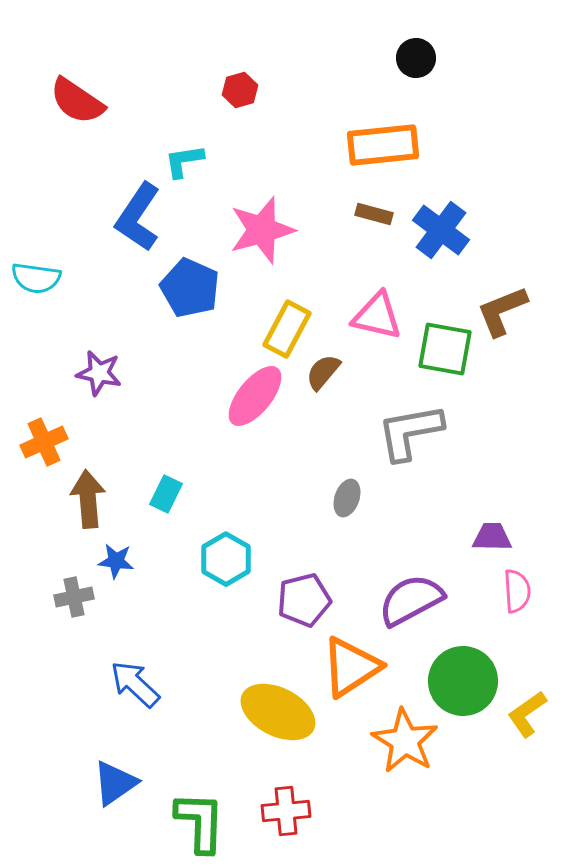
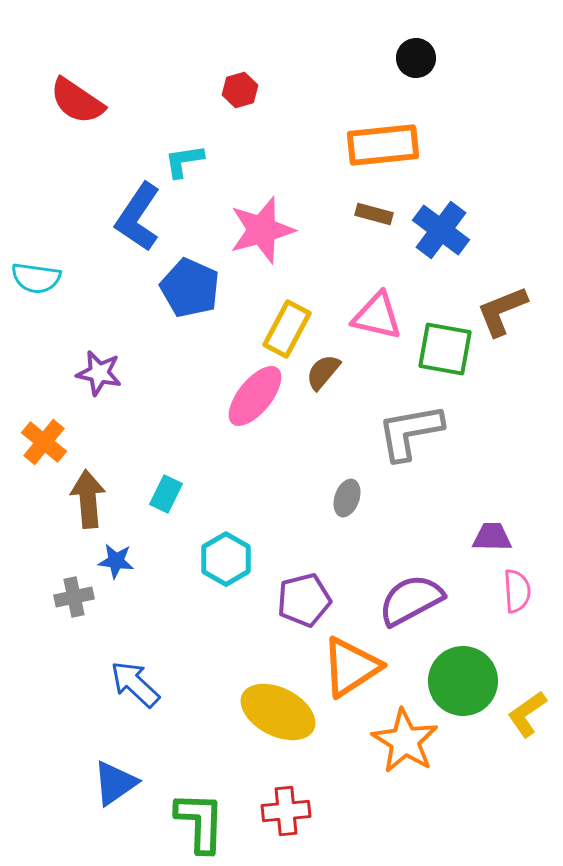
orange cross: rotated 27 degrees counterclockwise
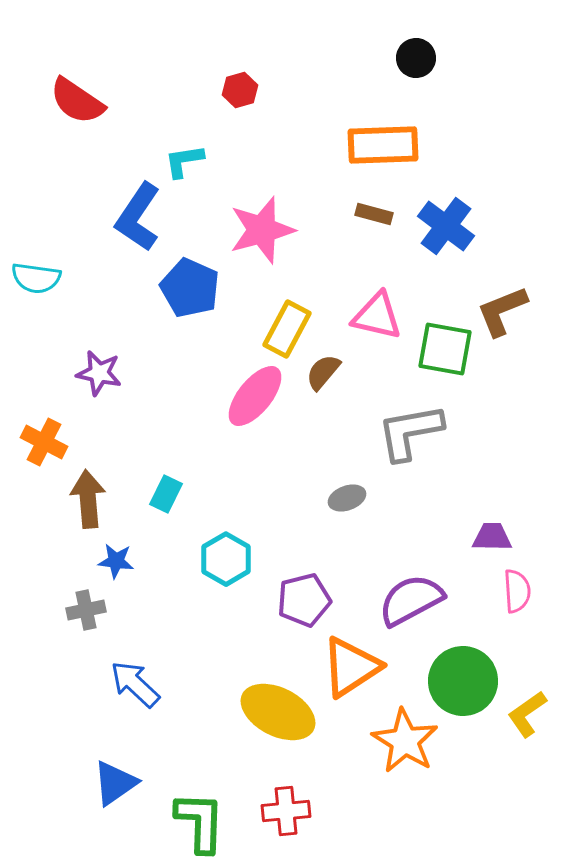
orange rectangle: rotated 4 degrees clockwise
blue cross: moved 5 px right, 4 px up
orange cross: rotated 12 degrees counterclockwise
gray ellipse: rotated 51 degrees clockwise
gray cross: moved 12 px right, 13 px down
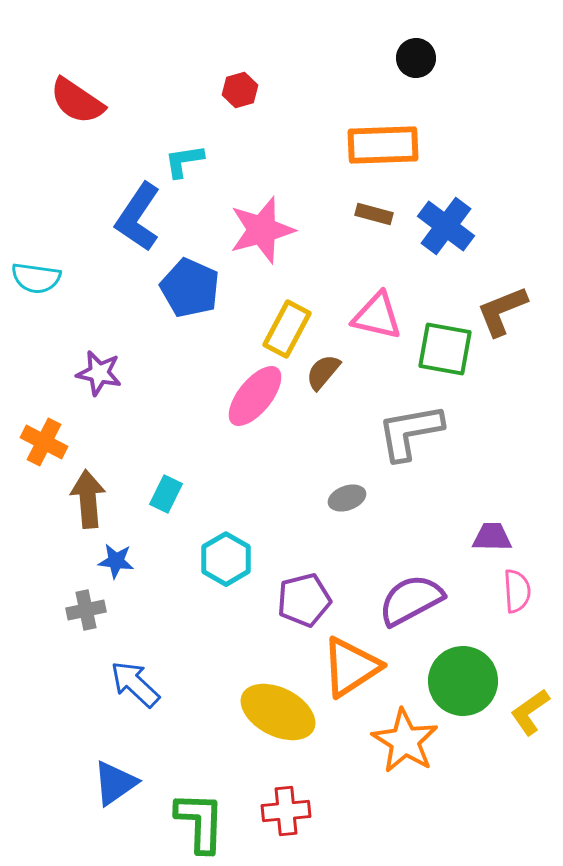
yellow L-shape: moved 3 px right, 2 px up
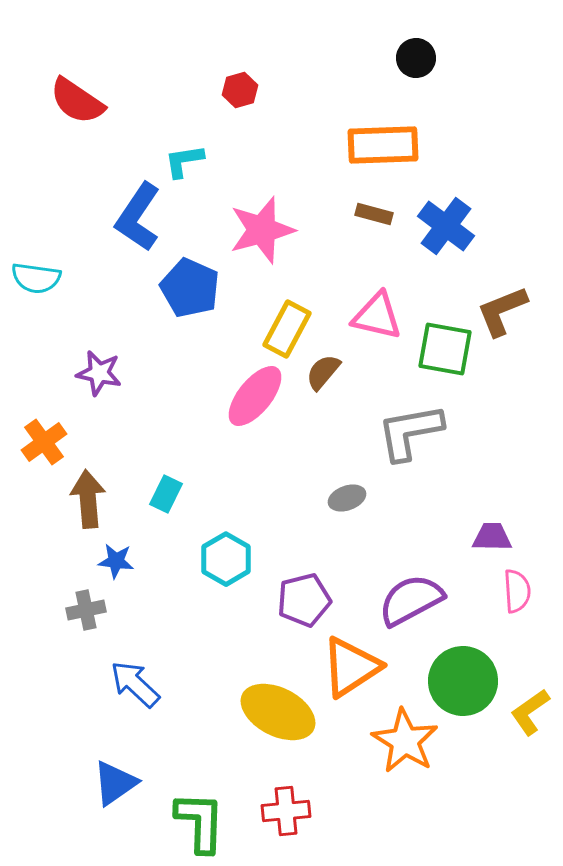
orange cross: rotated 27 degrees clockwise
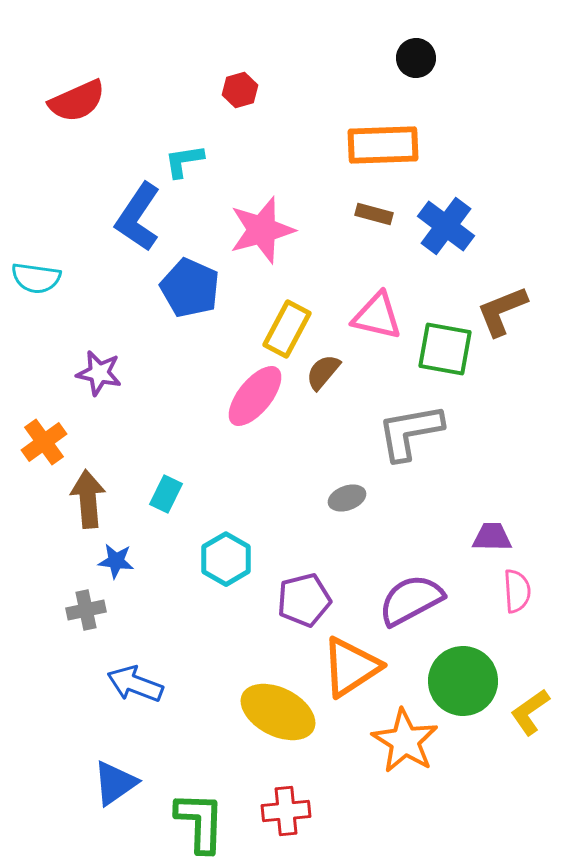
red semicircle: rotated 58 degrees counterclockwise
blue arrow: rotated 22 degrees counterclockwise
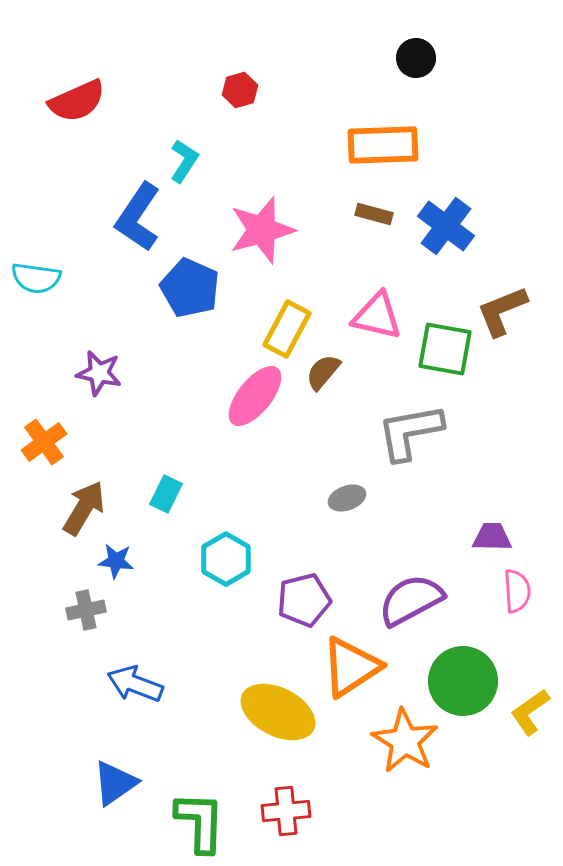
cyan L-shape: rotated 132 degrees clockwise
brown arrow: moved 4 px left, 9 px down; rotated 36 degrees clockwise
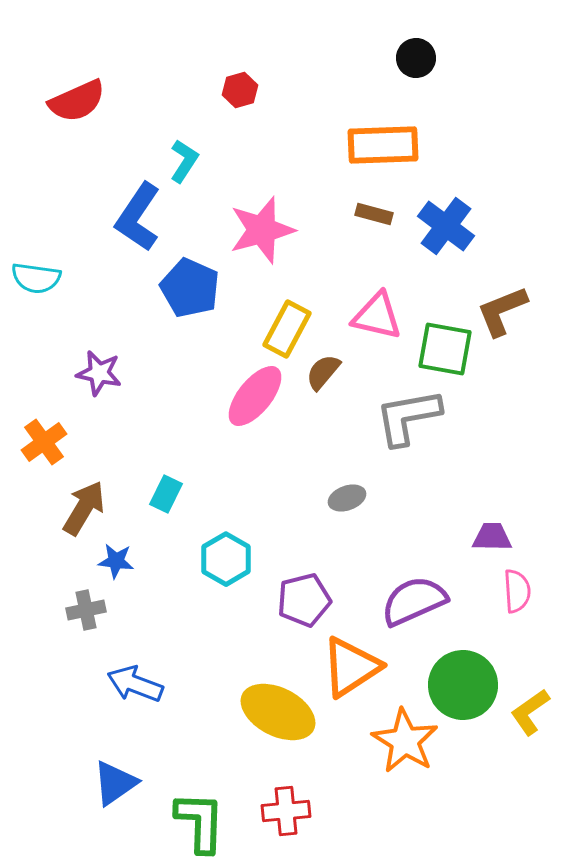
gray L-shape: moved 2 px left, 15 px up
purple semicircle: moved 3 px right, 1 px down; rotated 4 degrees clockwise
green circle: moved 4 px down
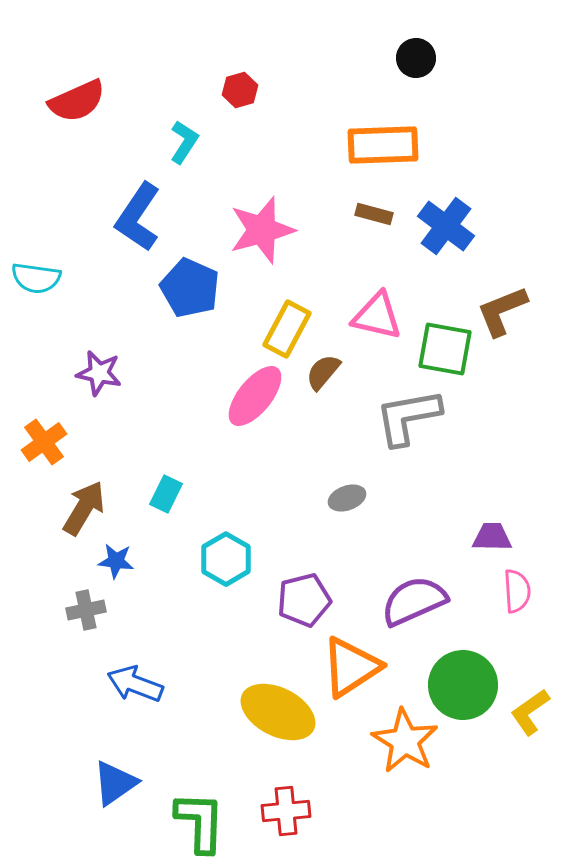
cyan L-shape: moved 19 px up
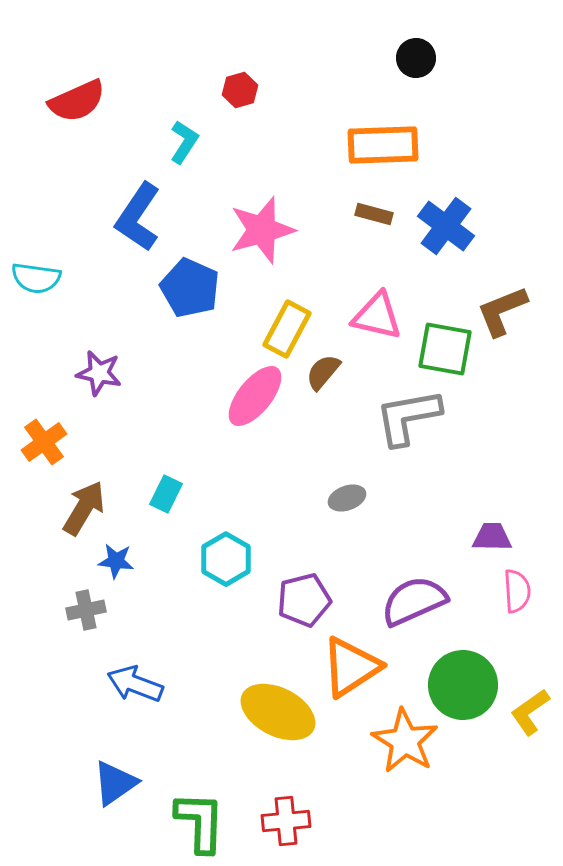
red cross: moved 10 px down
